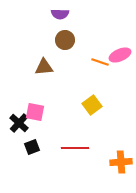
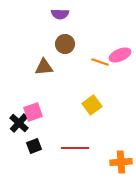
brown circle: moved 4 px down
pink square: moved 2 px left; rotated 30 degrees counterclockwise
black square: moved 2 px right, 1 px up
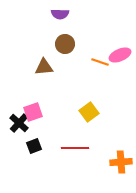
yellow square: moved 3 px left, 7 px down
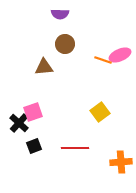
orange line: moved 3 px right, 2 px up
yellow square: moved 11 px right
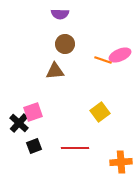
brown triangle: moved 11 px right, 4 px down
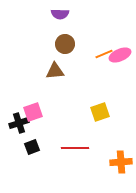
orange line: moved 1 px right, 6 px up; rotated 42 degrees counterclockwise
yellow square: rotated 18 degrees clockwise
black cross: rotated 30 degrees clockwise
black square: moved 2 px left, 1 px down
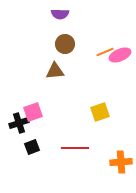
orange line: moved 1 px right, 2 px up
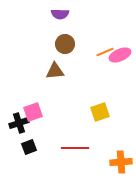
black square: moved 3 px left
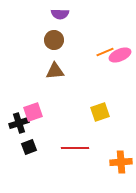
brown circle: moved 11 px left, 4 px up
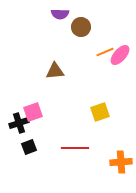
brown circle: moved 27 px right, 13 px up
pink ellipse: rotated 25 degrees counterclockwise
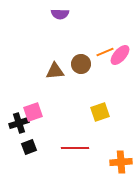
brown circle: moved 37 px down
